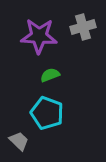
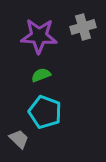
green semicircle: moved 9 px left
cyan pentagon: moved 2 px left, 1 px up
gray trapezoid: moved 2 px up
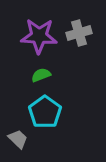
gray cross: moved 4 px left, 6 px down
cyan pentagon: rotated 16 degrees clockwise
gray trapezoid: moved 1 px left
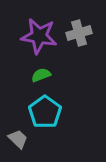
purple star: rotated 6 degrees clockwise
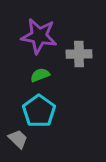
gray cross: moved 21 px down; rotated 15 degrees clockwise
green semicircle: moved 1 px left
cyan pentagon: moved 6 px left, 1 px up
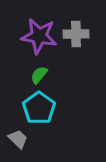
gray cross: moved 3 px left, 20 px up
green semicircle: moved 1 px left; rotated 30 degrees counterclockwise
cyan pentagon: moved 3 px up
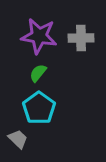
gray cross: moved 5 px right, 4 px down
green semicircle: moved 1 px left, 2 px up
